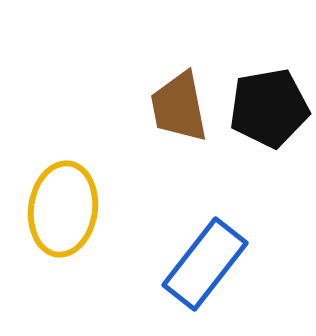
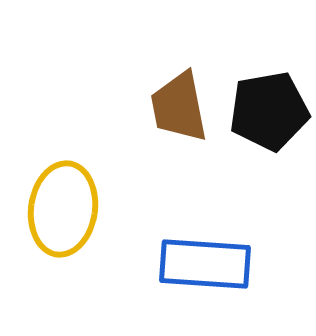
black pentagon: moved 3 px down
blue rectangle: rotated 56 degrees clockwise
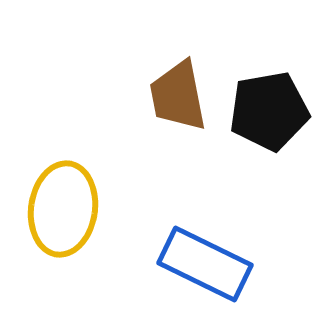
brown trapezoid: moved 1 px left, 11 px up
blue rectangle: rotated 22 degrees clockwise
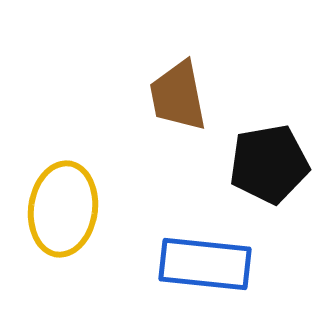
black pentagon: moved 53 px down
blue rectangle: rotated 20 degrees counterclockwise
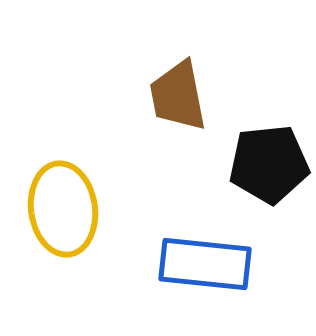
black pentagon: rotated 4 degrees clockwise
yellow ellipse: rotated 16 degrees counterclockwise
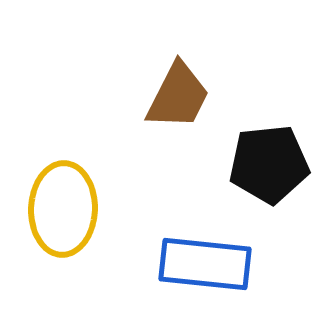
brown trapezoid: rotated 142 degrees counterclockwise
yellow ellipse: rotated 10 degrees clockwise
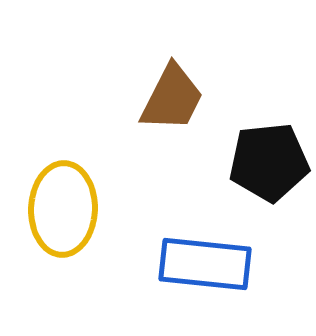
brown trapezoid: moved 6 px left, 2 px down
black pentagon: moved 2 px up
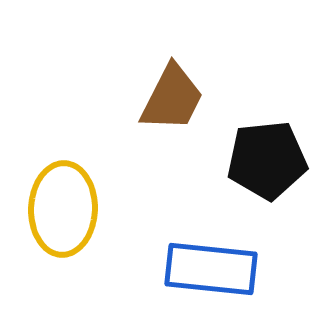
black pentagon: moved 2 px left, 2 px up
blue rectangle: moved 6 px right, 5 px down
